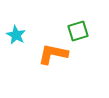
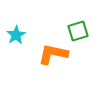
cyan star: rotated 12 degrees clockwise
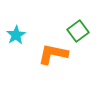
green square: rotated 20 degrees counterclockwise
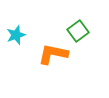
cyan star: rotated 12 degrees clockwise
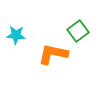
cyan star: rotated 24 degrees clockwise
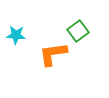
orange L-shape: rotated 20 degrees counterclockwise
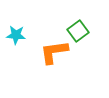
orange L-shape: moved 1 px right, 2 px up
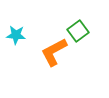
orange L-shape: rotated 20 degrees counterclockwise
